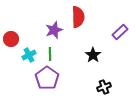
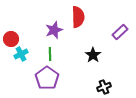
cyan cross: moved 8 px left, 1 px up
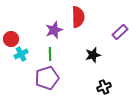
black star: rotated 21 degrees clockwise
purple pentagon: rotated 20 degrees clockwise
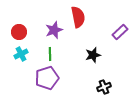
red semicircle: rotated 10 degrees counterclockwise
red circle: moved 8 px right, 7 px up
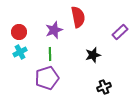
cyan cross: moved 1 px left, 2 px up
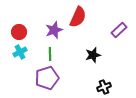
red semicircle: rotated 35 degrees clockwise
purple rectangle: moved 1 px left, 2 px up
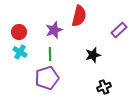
red semicircle: moved 1 px right, 1 px up; rotated 10 degrees counterclockwise
cyan cross: rotated 32 degrees counterclockwise
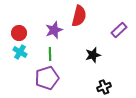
red circle: moved 1 px down
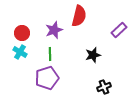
red circle: moved 3 px right
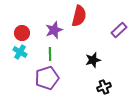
black star: moved 5 px down
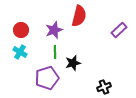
red circle: moved 1 px left, 3 px up
green line: moved 5 px right, 2 px up
black star: moved 20 px left, 3 px down
